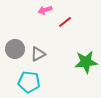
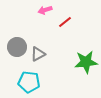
gray circle: moved 2 px right, 2 px up
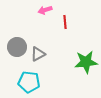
red line: rotated 56 degrees counterclockwise
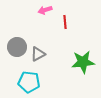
green star: moved 3 px left
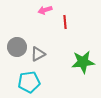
cyan pentagon: rotated 15 degrees counterclockwise
